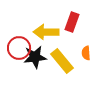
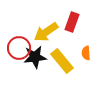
yellow arrow: rotated 35 degrees counterclockwise
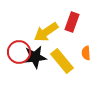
red circle: moved 4 px down
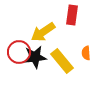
red rectangle: moved 7 px up; rotated 12 degrees counterclockwise
yellow arrow: moved 3 px left
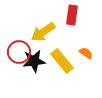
orange semicircle: rotated 128 degrees clockwise
black star: moved 1 px left, 4 px down
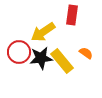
black star: moved 7 px right, 3 px up
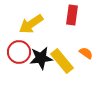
yellow arrow: moved 12 px left, 8 px up
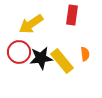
orange semicircle: moved 1 px left, 1 px down; rotated 48 degrees clockwise
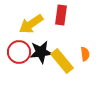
red rectangle: moved 11 px left
black star: moved 6 px up
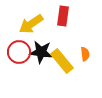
red rectangle: moved 2 px right, 1 px down
black star: rotated 15 degrees clockwise
